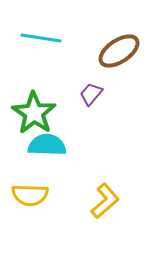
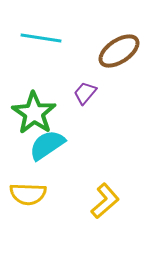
purple trapezoid: moved 6 px left, 1 px up
cyan semicircle: rotated 36 degrees counterclockwise
yellow semicircle: moved 2 px left, 1 px up
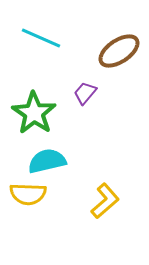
cyan line: rotated 15 degrees clockwise
cyan semicircle: moved 16 px down; rotated 21 degrees clockwise
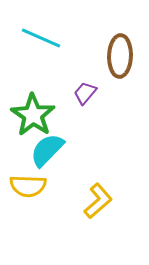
brown ellipse: moved 1 px right, 5 px down; rotated 54 degrees counterclockwise
green star: moved 1 px left, 2 px down
cyan semicircle: moved 11 px up; rotated 33 degrees counterclockwise
yellow semicircle: moved 8 px up
yellow L-shape: moved 7 px left
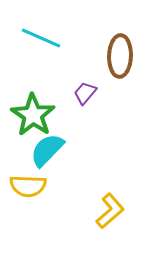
yellow L-shape: moved 12 px right, 10 px down
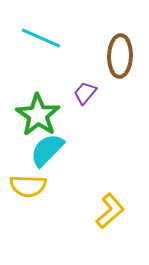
green star: moved 5 px right
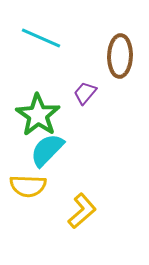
yellow L-shape: moved 28 px left
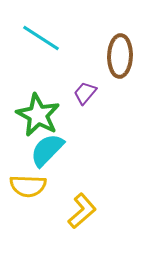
cyan line: rotated 9 degrees clockwise
green star: rotated 6 degrees counterclockwise
